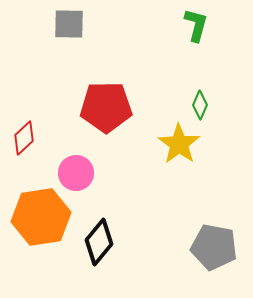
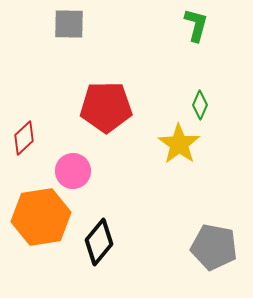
pink circle: moved 3 px left, 2 px up
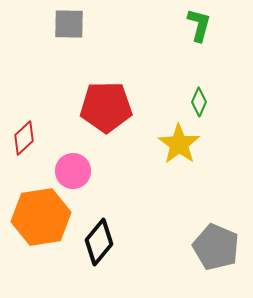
green L-shape: moved 3 px right
green diamond: moved 1 px left, 3 px up
gray pentagon: moved 2 px right; rotated 12 degrees clockwise
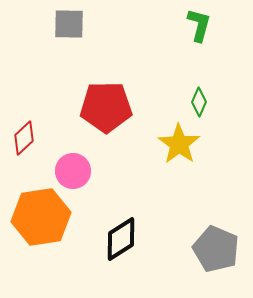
black diamond: moved 22 px right, 3 px up; rotated 18 degrees clockwise
gray pentagon: moved 2 px down
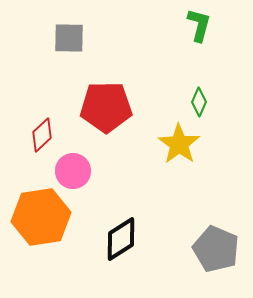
gray square: moved 14 px down
red diamond: moved 18 px right, 3 px up
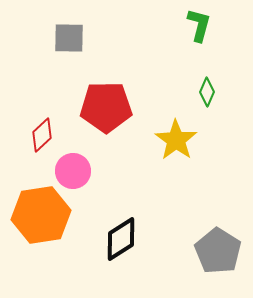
green diamond: moved 8 px right, 10 px up
yellow star: moved 3 px left, 4 px up
orange hexagon: moved 2 px up
gray pentagon: moved 2 px right, 2 px down; rotated 9 degrees clockwise
